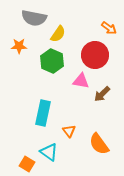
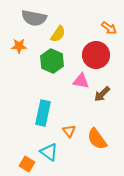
red circle: moved 1 px right
orange semicircle: moved 2 px left, 5 px up
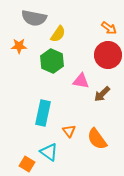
red circle: moved 12 px right
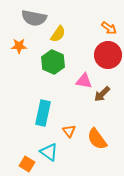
green hexagon: moved 1 px right, 1 px down
pink triangle: moved 3 px right
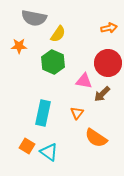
orange arrow: rotated 49 degrees counterclockwise
red circle: moved 8 px down
orange triangle: moved 8 px right, 18 px up; rotated 16 degrees clockwise
orange semicircle: moved 1 px left, 1 px up; rotated 20 degrees counterclockwise
orange square: moved 18 px up
